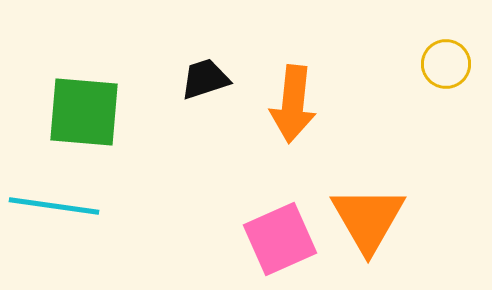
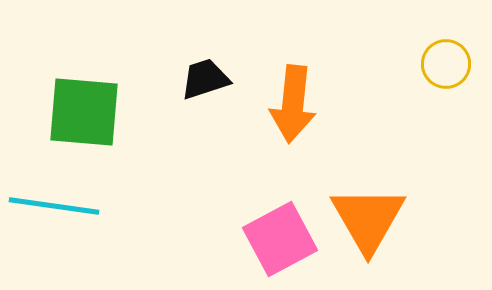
pink square: rotated 4 degrees counterclockwise
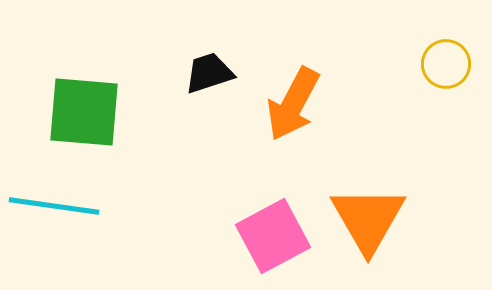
black trapezoid: moved 4 px right, 6 px up
orange arrow: rotated 22 degrees clockwise
pink square: moved 7 px left, 3 px up
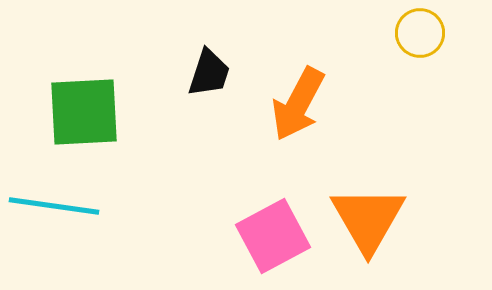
yellow circle: moved 26 px left, 31 px up
black trapezoid: rotated 126 degrees clockwise
orange arrow: moved 5 px right
green square: rotated 8 degrees counterclockwise
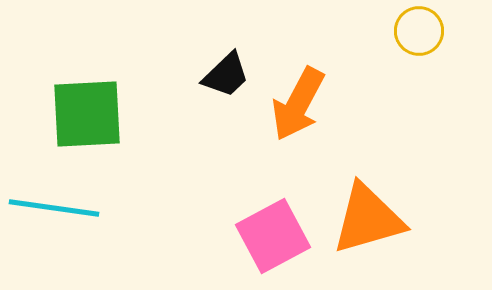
yellow circle: moved 1 px left, 2 px up
black trapezoid: moved 17 px right, 2 px down; rotated 28 degrees clockwise
green square: moved 3 px right, 2 px down
cyan line: moved 2 px down
orange triangle: rotated 44 degrees clockwise
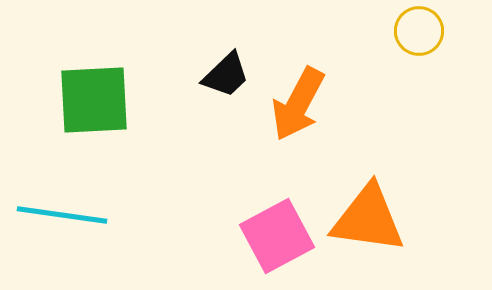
green square: moved 7 px right, 14 px up
cyan line: moved 8 px right, 7 px down
orange triangle: rotated 24 degrees clockwise
pink square: moved 4 px right
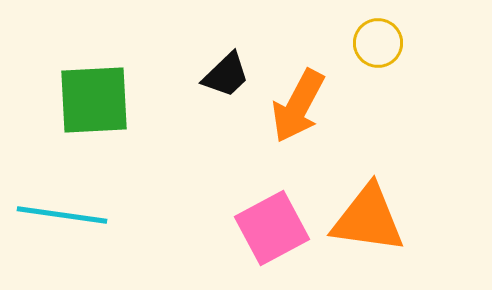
yellow circle: moved 41 px left, 12 px down
orange arrow: moved 2 px down
pink square: moved 5 px left, 8 px up
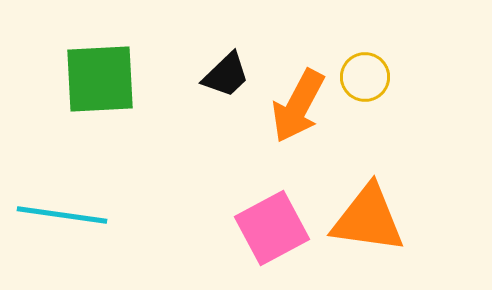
yellow circle: moved 13 px left, 34 px down
green square: moved 6 px right, 21 px up
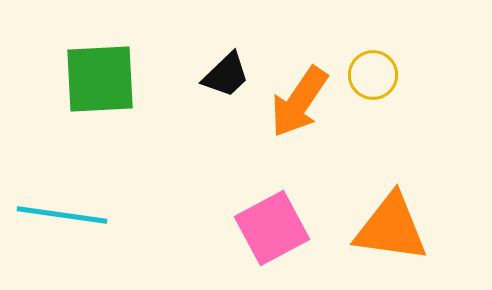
yellow circle: moved 8 px right, 2 px up
orange arrow: moved 1 px right, 4 px up; rotated 6 degrees clockwise
orange triangle: moved 23 px right, 9 px down
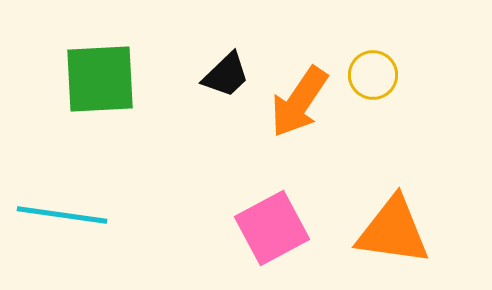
orange triangle: moved 2 px right, 3 px down
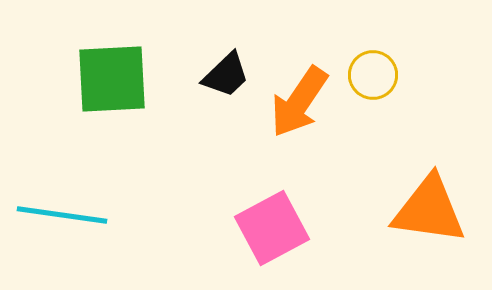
green square: moved 12 px right
orange triangle: moved 36 px right, 21 px up
